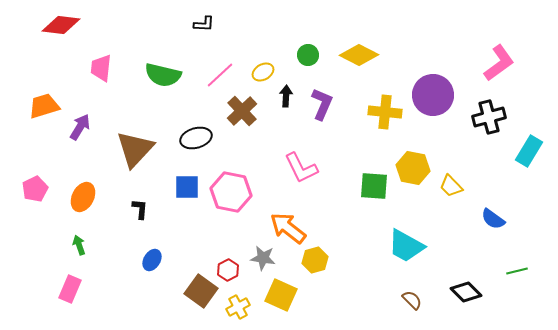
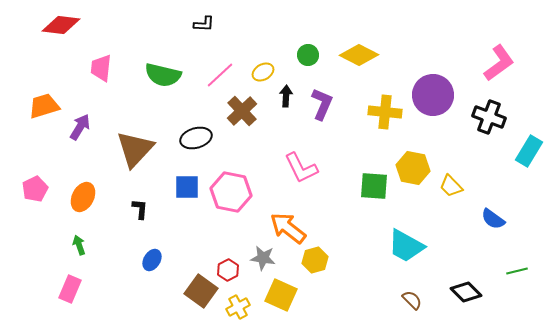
black cross at (489, 117): rotated 36 degrees clockwise
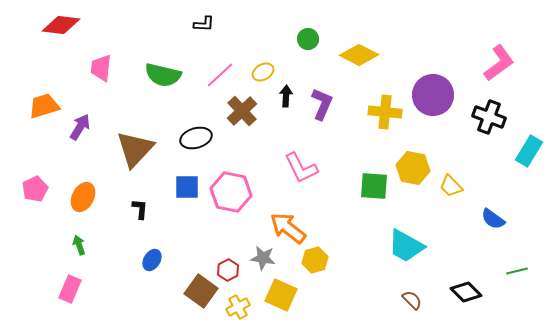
green circle at (308, 55): moved 16 px up
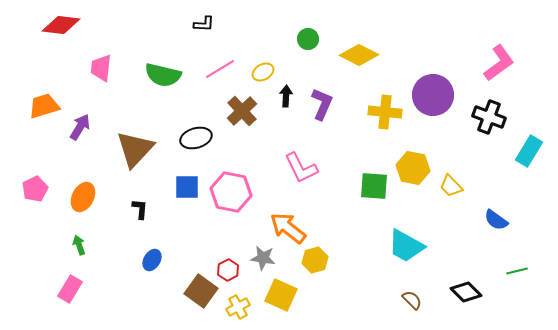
pink line at (220, 75): moved 6 px up; rotated 12 degrees clockwise
blue semicircle at (493, 219): moved 3 px right, 1 px down
pink rectangle at (70, 289): rotated 8 degrees clockwise
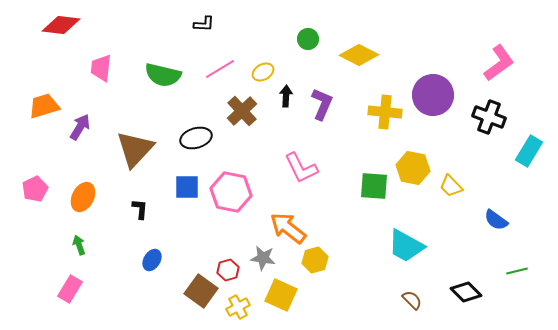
red hexagon at (228, 270): rotated 10 degrees clockwise
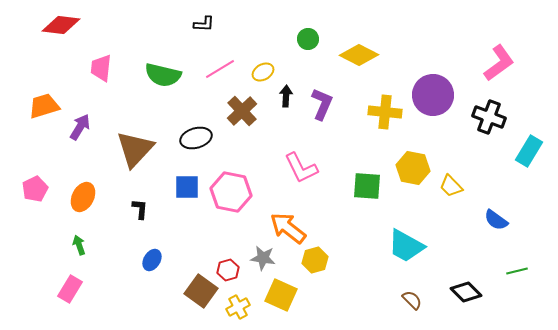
green square at (374, 186): moved 7 px left
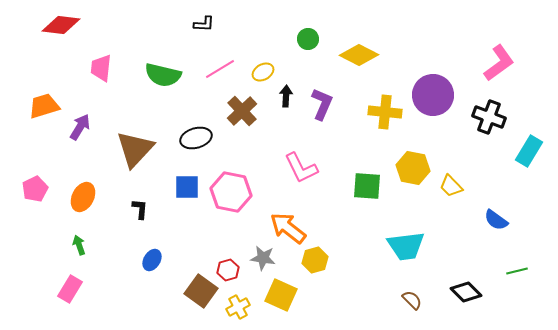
cyan trapezoid at (406, 246): rotated 36 degrees counterclockwise
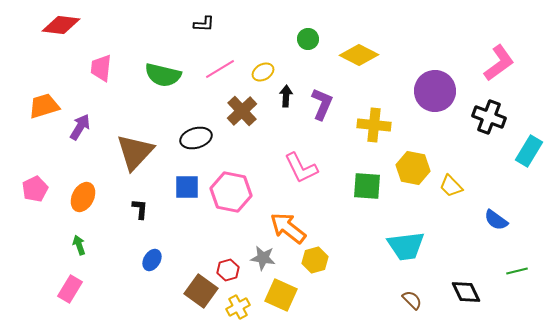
purple circle at (433, 95): moved 2 px right, 4 px up
yellow cross at (385, 112): moved 11 px left, 13 px down
brown triangle at (135, 149): moved 3 px down
black diamond at (466, 292): rotated 20 degrees clockwise
